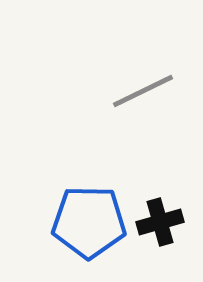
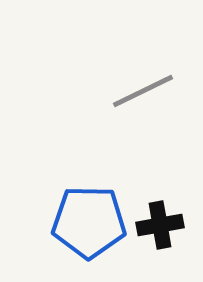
black cross: moved 3 px down; rotated 6 degrees clockwise
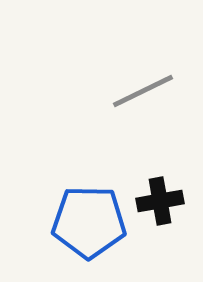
black cross: moved 24 px up
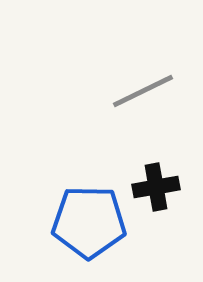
black cross: moved 4 px left, 14 px up
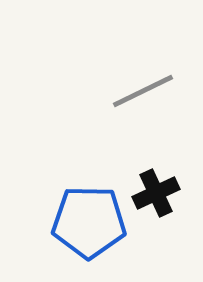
black cross: moved 6 px down; rotated 15 degrees counterclockwise
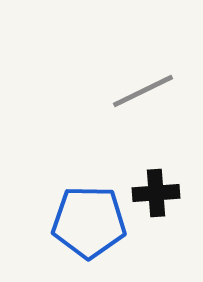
black cross: rotated 21 degrees clockwise
